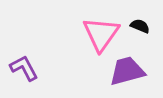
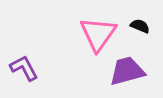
pink triangle: moved 3 px left
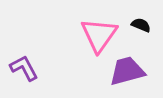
black semicircle: moved 1 px right, 1 px up
pink triangle: moved 1 px right, 1 px down
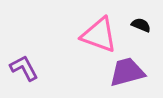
pink triangle: rotated 45 degrees counterclockwise
purple trapezoid: moved 1 px down
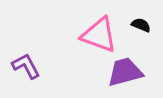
purple L-shape: moved 2 px right, 2 px up
purple trapezoid: moved 2 px left
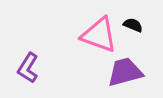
black semicircle: moved 8 px left
purple L-shape: moved 2 px right, 2 px down; rotated 120 degrees counterclockwise
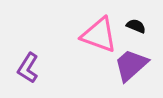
black semicircle: moved 3 px right, 1 px down
purple trapezoid: moved 6 px right, 7 px up; rotated 27 degrees counterclockwise
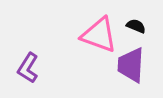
purple trapezoid: rotated 45 degrees counterclockwise
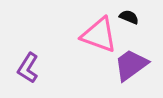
black semicircle: moved 7 px left, 9 px up
purple trapezoid: rotated 51 degrees clockwise
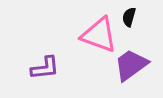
black semicircle: rotated 96 degrees counterclockwise
purple L-shape: moved 17 px right; rotated 128 degrees counterclockwise
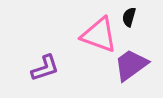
purple L-shape: rotated 12 degrees counterclockwise
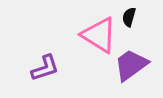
pink triangle: rotated 12 degrees clockwise
